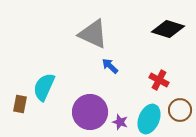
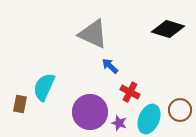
red cross: moved 29 px left, 12 px down
purple star: moved 1 px left, 1 px down
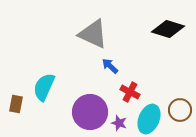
brown rectangle: moved 4 px left
